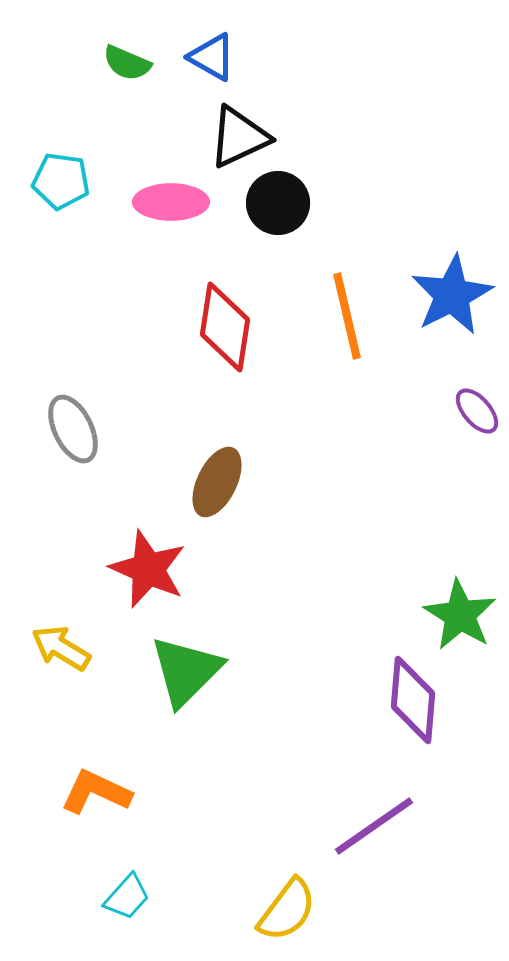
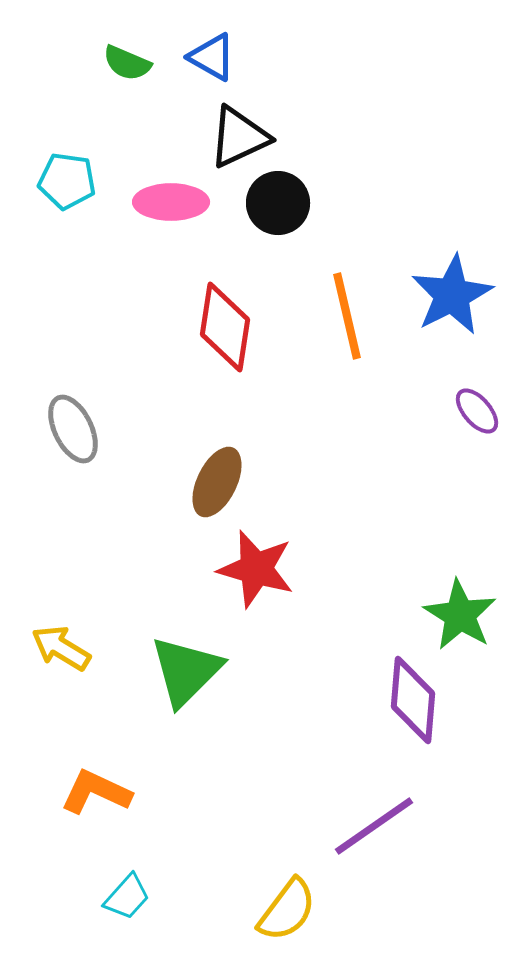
cyan pentagon: moved 6 px right
red star: moved 108 px right; rotated 8 degrees counterclockwise
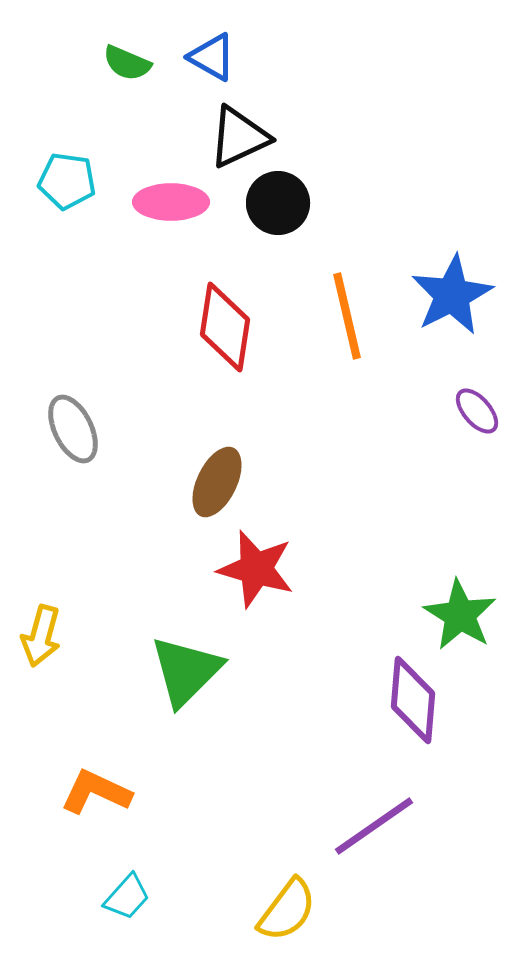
yellow arrow: moved 20 px left, 12 px up; rotated 106 degrees counterclockwise
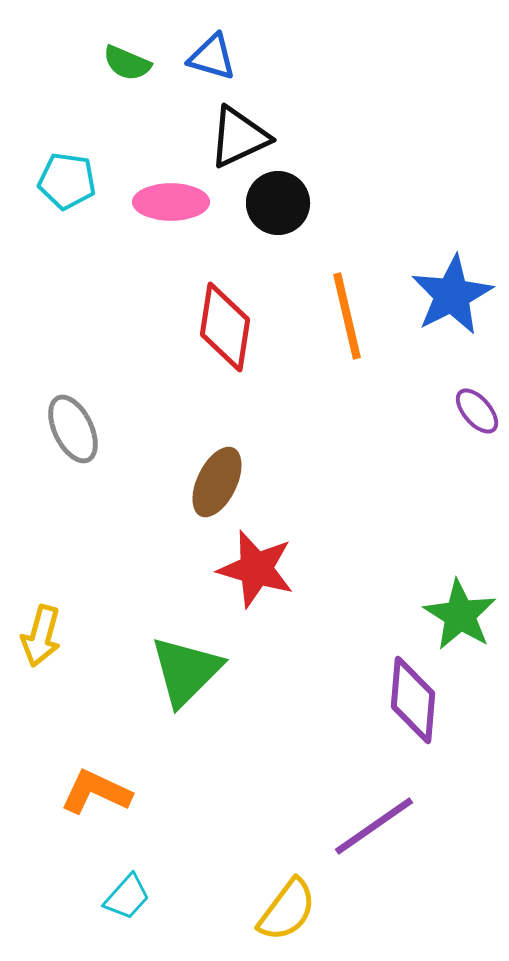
blue triangle: rotated 14 degrees counterclockwise
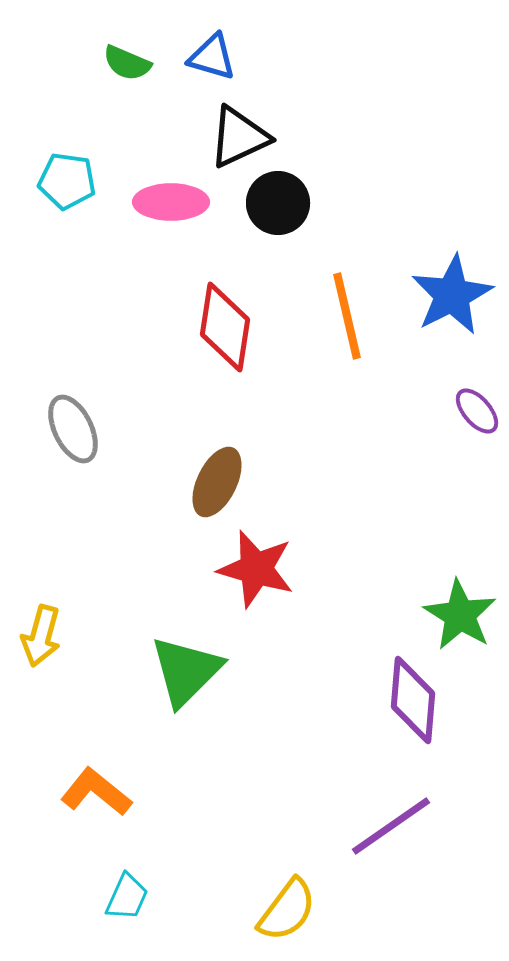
orange L-shape: rotated 14 degrees clockwise
purple line: moved 17 px right
cyan trapezoid: rotated 18 degrees counterclockwise
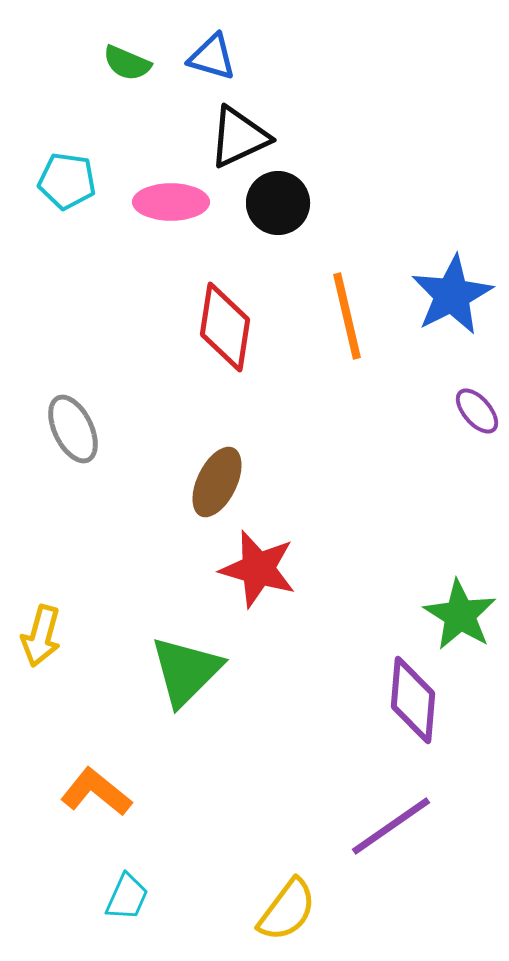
red star: moved 2 px right
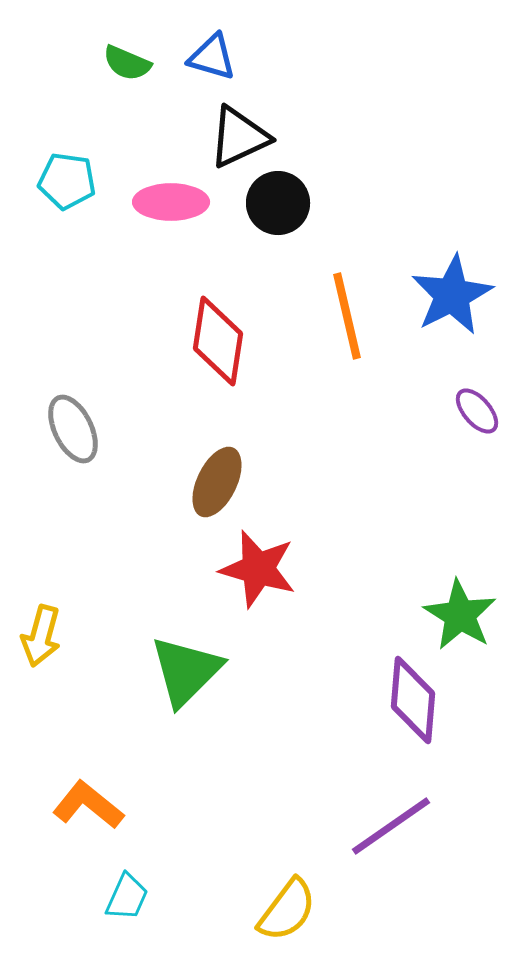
red diamond: moved 7 px left, 14 px down
orange L-shape: moved 8 px left, 13 px down
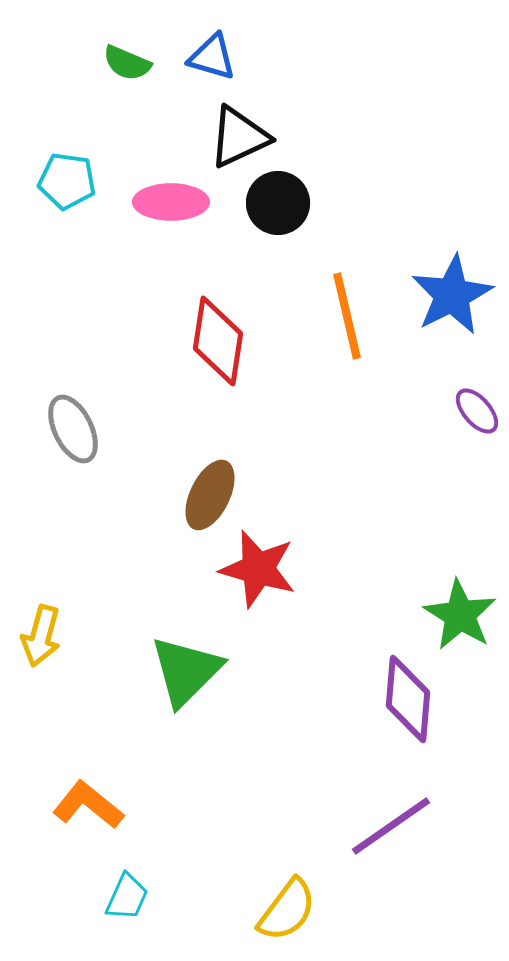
brown ellipse: moved 7 px left, 13 px down
purple diamond: moved 5 px left, 1 px up
